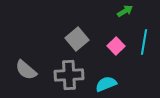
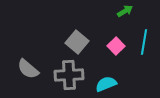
gray square: moved 3 px down; rotated 10 degrees counterclockwise
gray semicircle: moved 2 px right, 1 px up
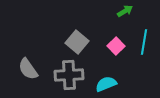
gray semicircle: rotated 15 degrees clockwise
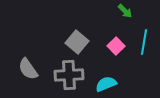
green arrow: rotated 77 degrees clockwise
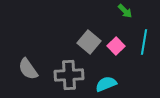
gray square: moved 12 px right
